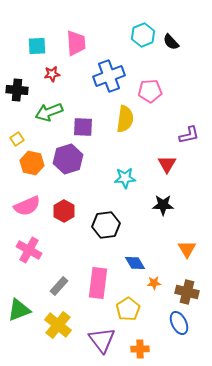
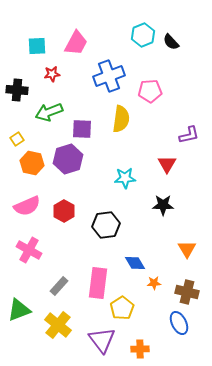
pink trapezoid: rotated 32 degrees clockwise
yellow semicircle: moved 4 px left
purple square: moved 1 px left, 2 px down
yellow pentagon: moved 6 px left, 1 px up
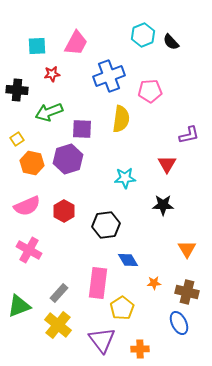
blue diamond: moved 7 px left, 3 px up
gray rectangle: moved 7 px down
green triangle: moved 4 px up
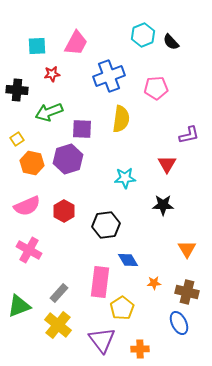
pink pentagon: moved 6 px right, 3 px up
pink rectangle: moved 2 px right, 1 px up
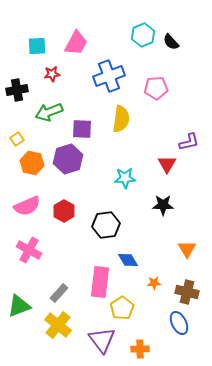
black cross: rotated 15 degrees counterclockwise
purple L-shape: moved 7 px down
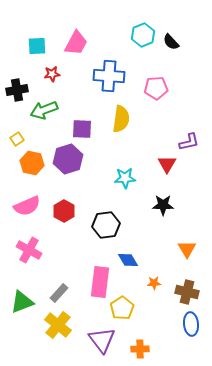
blue cross: rotated 24 degrees clockwise
green arrow: moved 5 px left, 2 px up
green triangle: moved 3 px right, 4 px up
blue ellipse: moved 12 px right, 1 px down; rotated 20 degrees clockwise
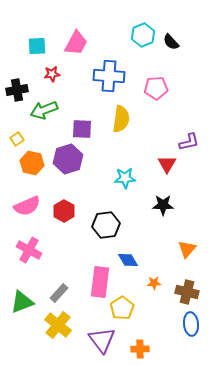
orange triangle: rotated 12 degrees clockwise
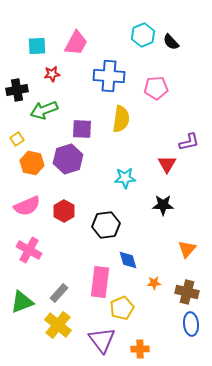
blue diamond: rotated 15 degrees clockwise
yellow pentagon: rotated 10 degrees clockwise
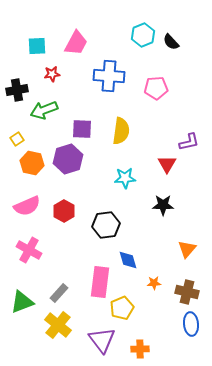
yellow semicircle: moved 12 px down
